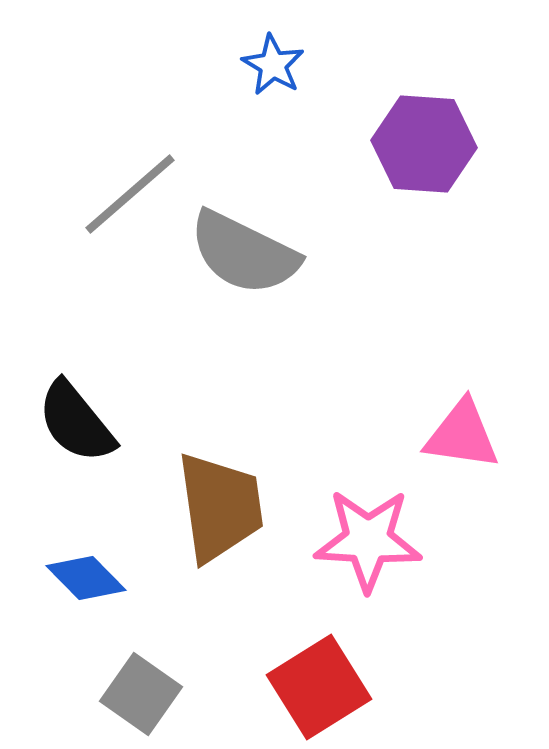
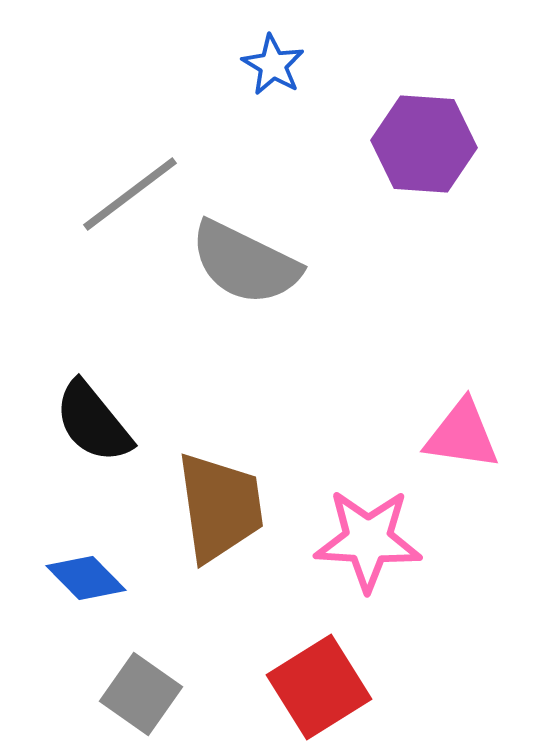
gray line: rotated 4 degrees clockwise
gray semicircle: moved 1 px right, 10 px down
black semicircle: moved 17 px right
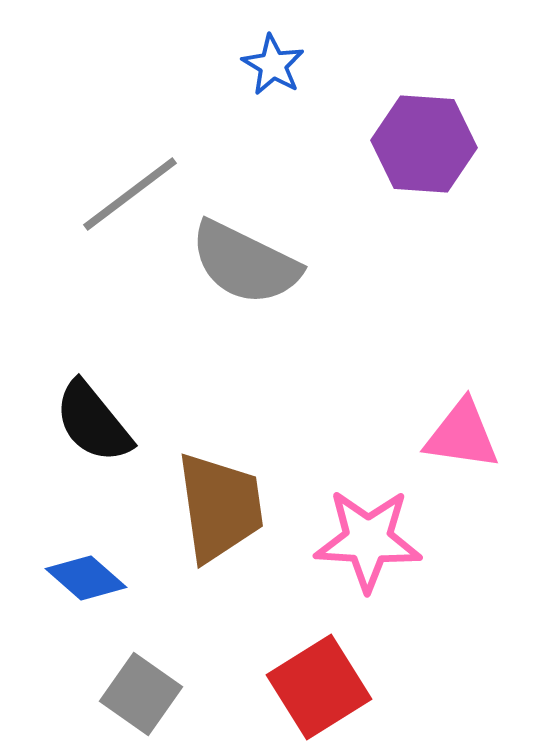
blue diamond: rotated 4 degrees counterclockwise
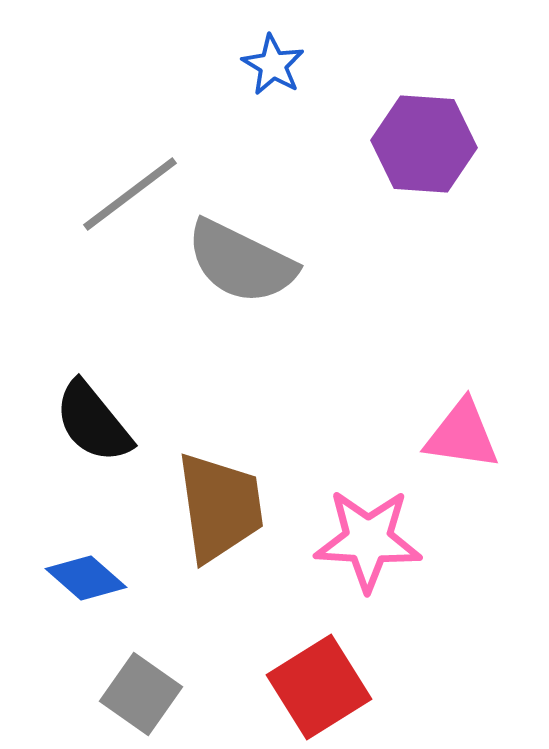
gray semicircle: moved 4 px left, 1 px up
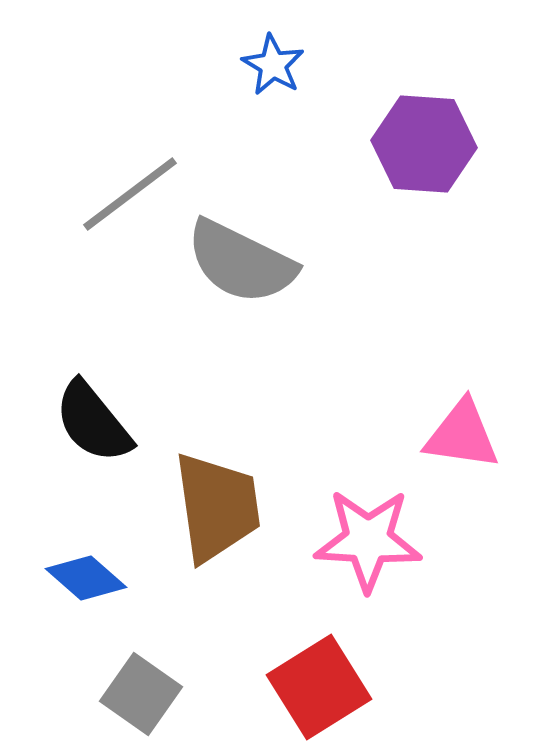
brown trapezoid: moved 3 px left
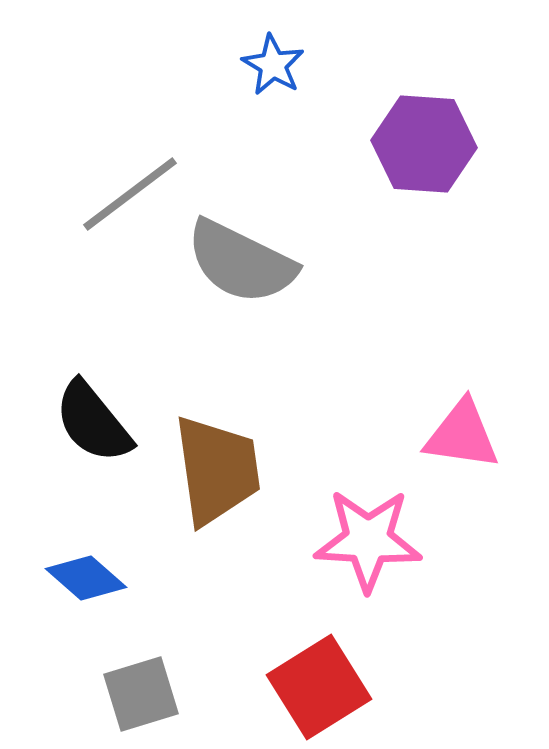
brown trapezoid: moved 37 px up
gray square: rotated 38 degrees clockwise
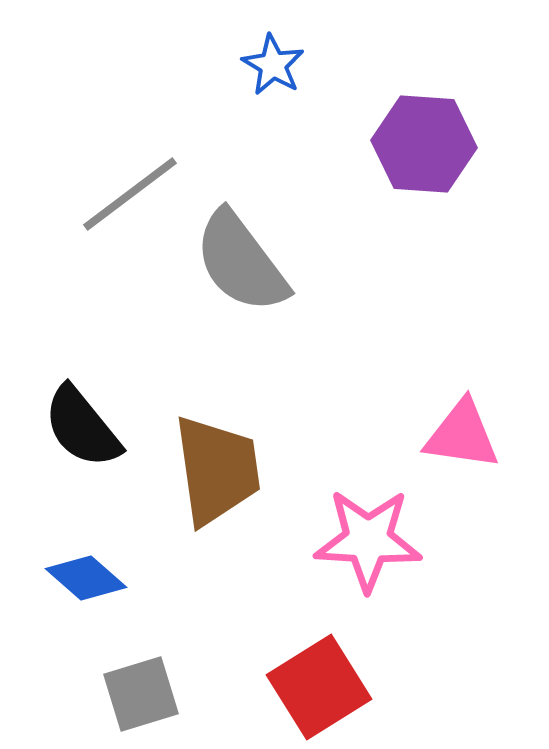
gray semicircle: rotated 27 degrees clockwise
black semicircle: moved 11 px left, 5 px down
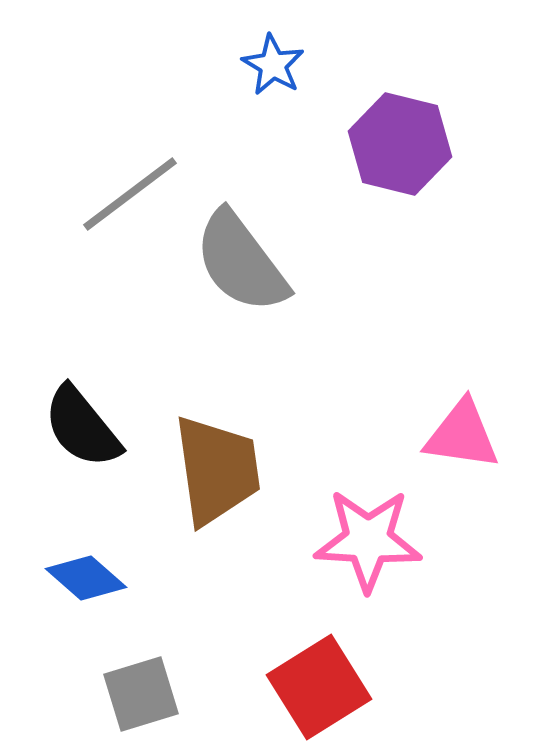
purple hexagon: moved 24 px left; rotated 10 degrees clockwise
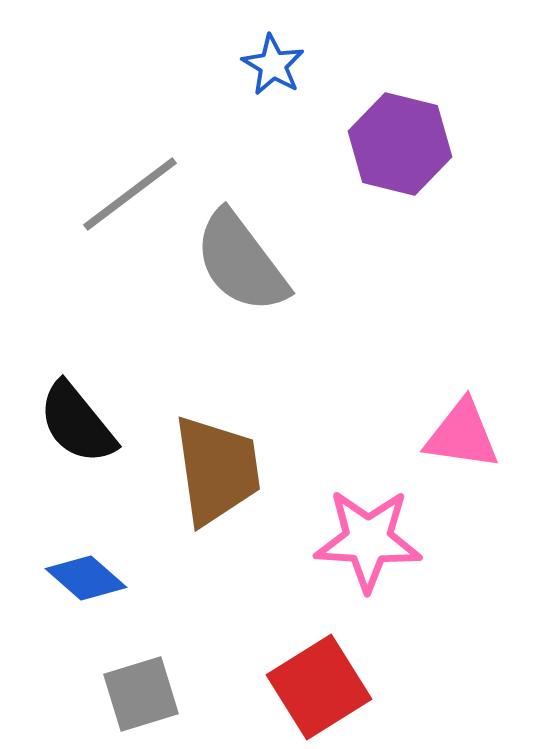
black semicircle: moved 5 px left, 4 px up
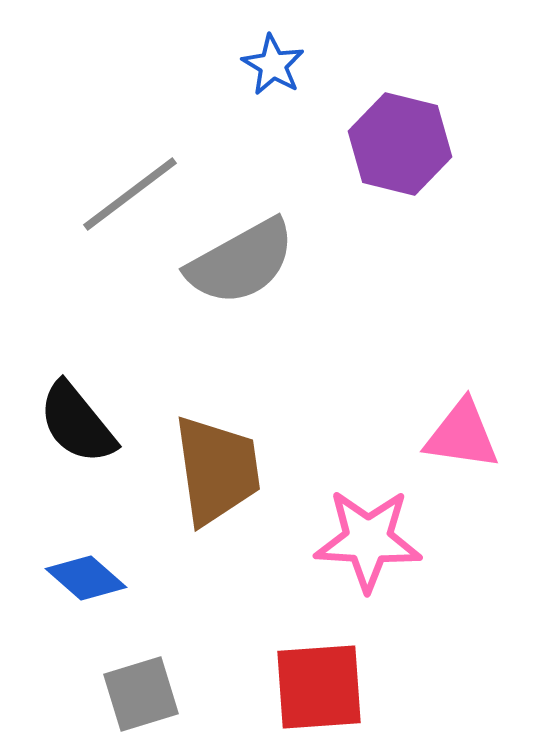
gray semicircle: rotated 82 degrees counterclockwise
red square: rotated 28 degrees clockwise
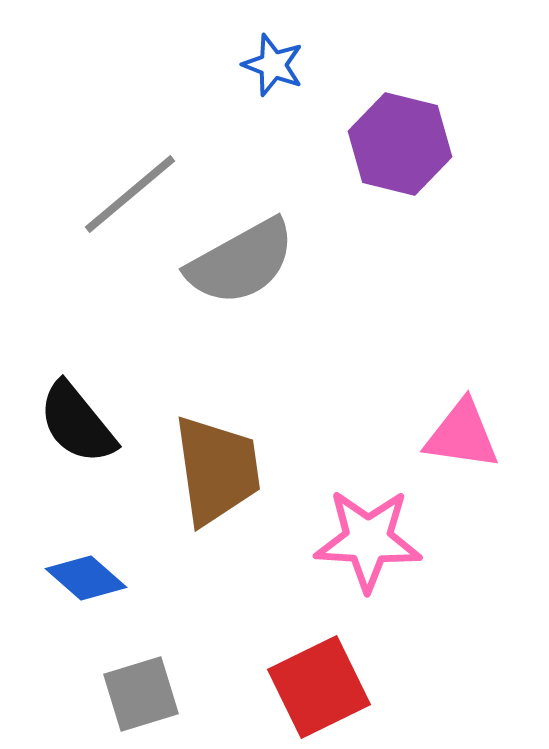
blue star: rotated 10 degrees counterclockwise
gray line: rotated 3 degrees counterclockwise
red square: rotated 22 degrees counterclockwise
